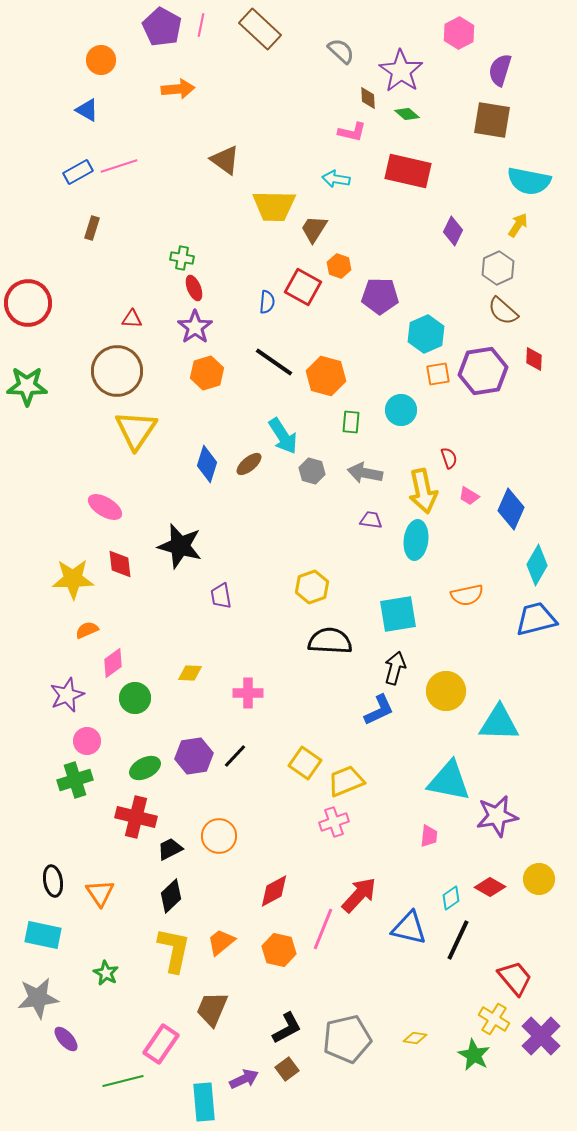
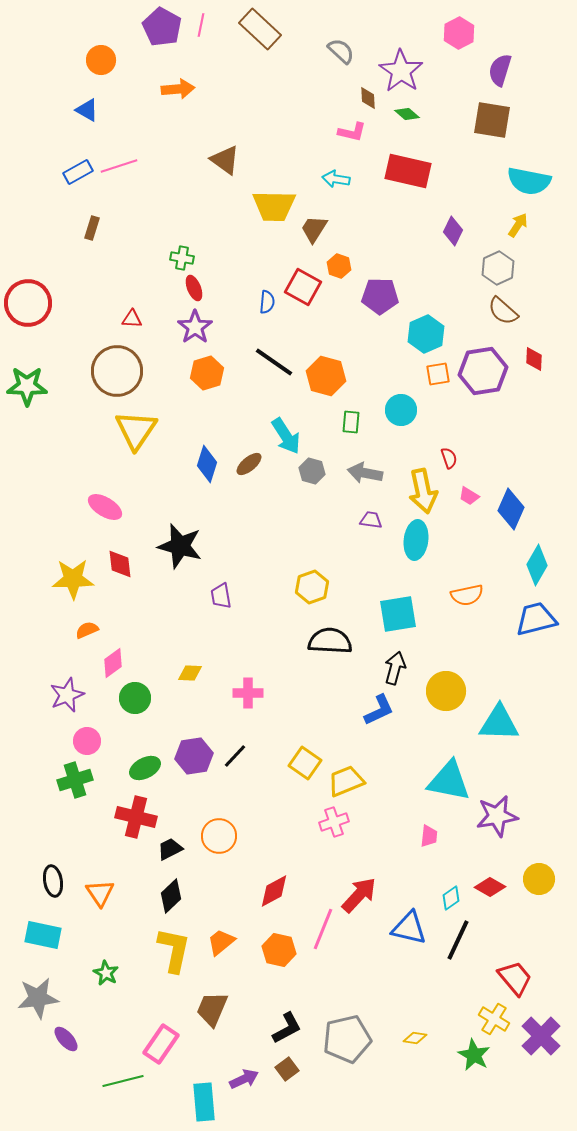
cyan arrow at (283, 436): moved 3 px right
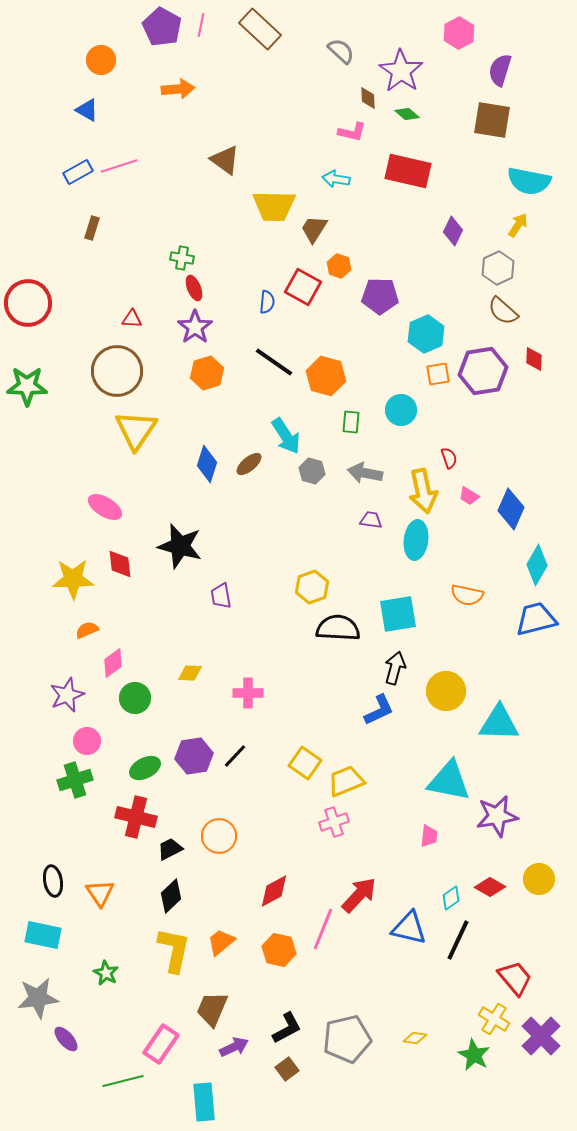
orange semicircle at (467, 595): rotated 24 degrees clockwise
black semicircle at (330, 641): moved 8 px right, 13 px up
purple arrow at (244, 1079): moved 10 px left, 32 px up
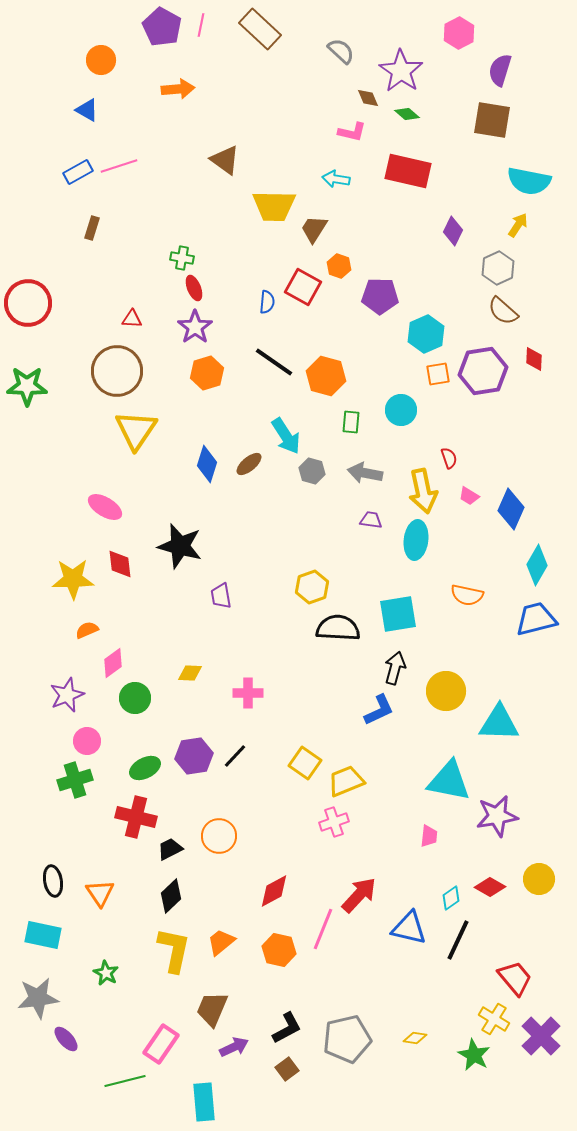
brown diamond at (368, 98): rotated 20 degrees counterclockwise
green line at (123, 1081): moved 2 px right
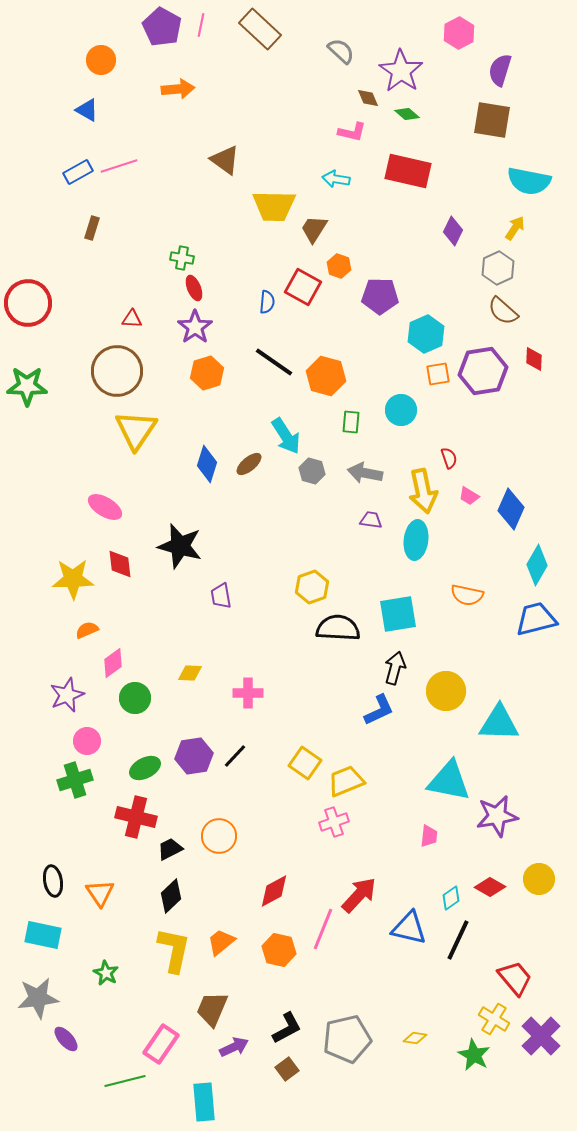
yellow arrow at (518, 225): moved 3 px left, 3 px down
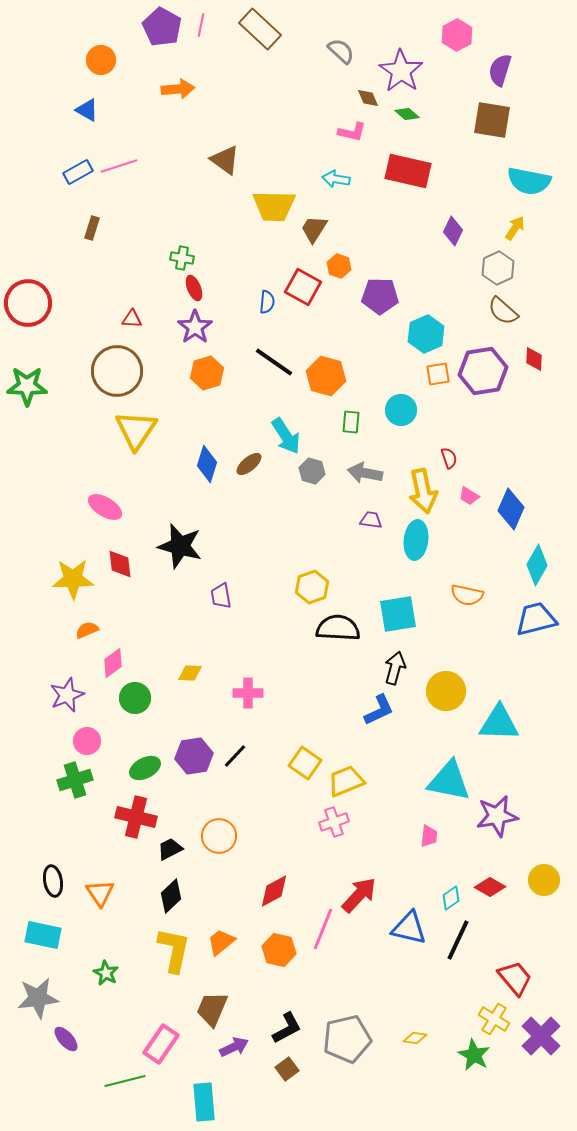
pink hexagon at (459, 33): moved 2 px left, 2 px down
yellow circle at (539, 879): moved 5 px right, 1 px down
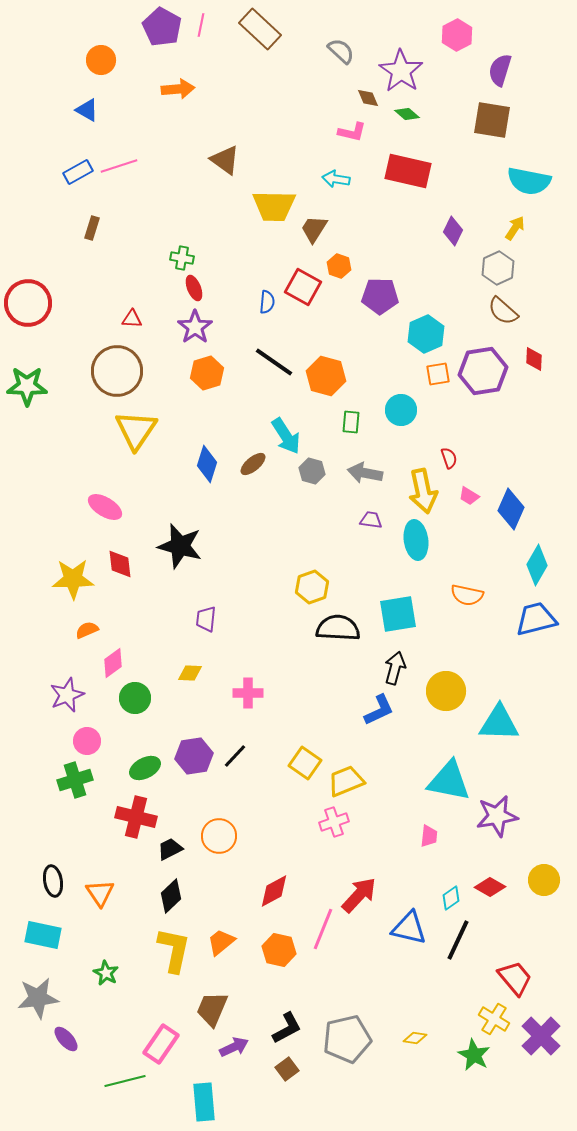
brown ellipse at (249, 464): moved 4 px right
cyan ellipse at (416, 540): rotated 15 degrees counterclockwise
purple trapezoid at (221, 596): moved 15 px left, 23 px down; rotated 16 degrees clockwise
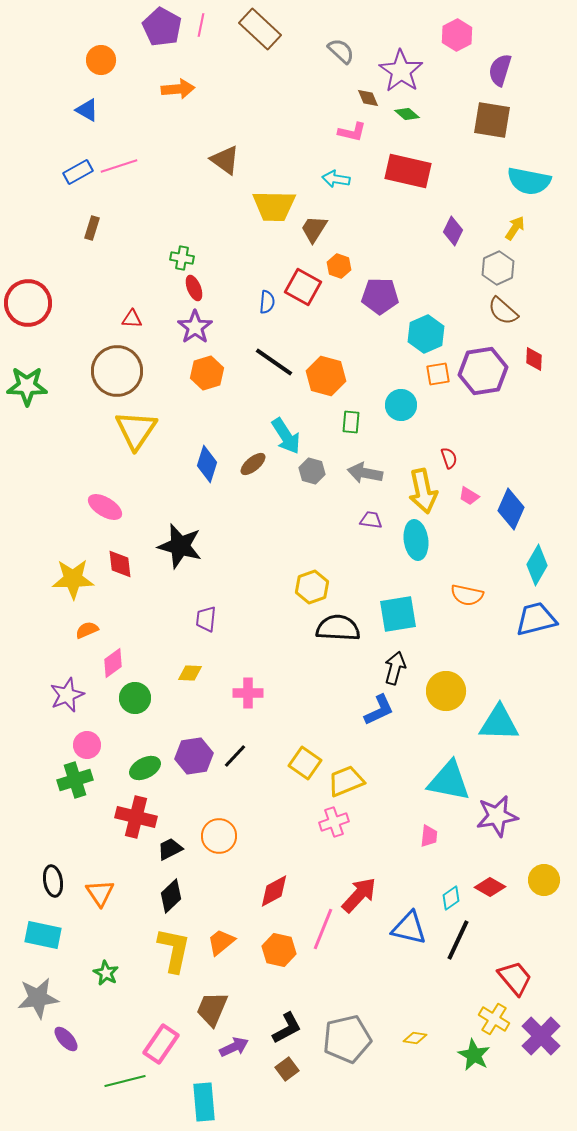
cyan circle at (401, 410): moved 5 px up
pink circle at (87, 741): moved 4 px down
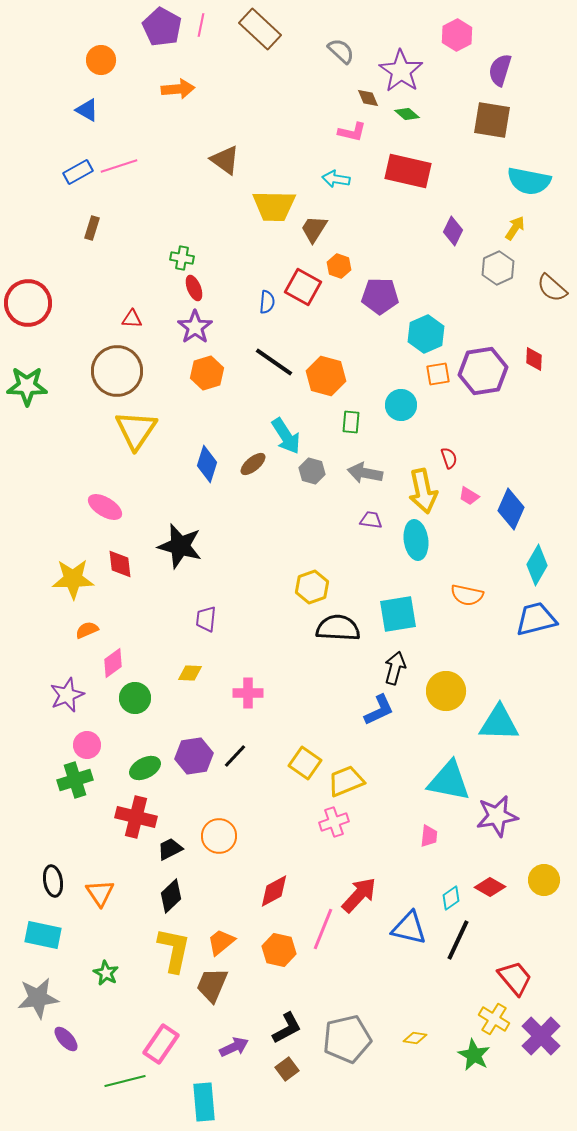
brown semicircle at (503, 311): moved 49 px right, 23 px up
brown trapezoid at (212, 1009): moved 24 px up
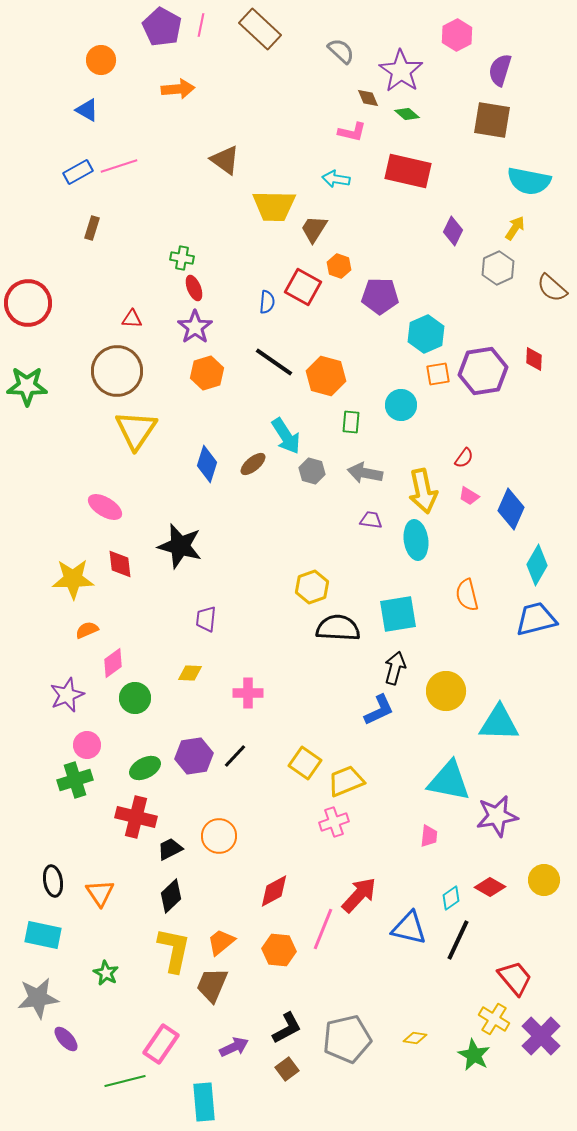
red semicircle at (449, 458): moved 15 px right; rotated 55 degrees clockwise
orange semicircle at (467, 595): rotated 64 degrees clockwise
orange hexagon at (279, 950): rotated 8 degrees counterclockwise
